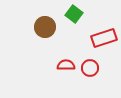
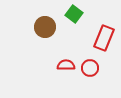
red rectangle: rotated 50 degrees counterclockwise
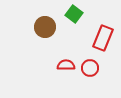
red rectangle: moved 1 px left
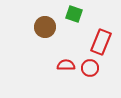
green square: rotated 18 degrees counterclockwise
red rectangle: moved 2 px left, 4 px down
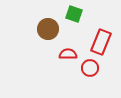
brown circle: moved 3 px right, 2 px down
red semicircle: moved 2 px right, 11 px up
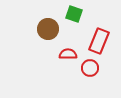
red rectangle: moved 2 px left, 1 px up
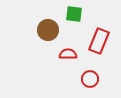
green square: rotated 12 degrees counterclockwise
brown circle: moved 1 px down
red circle: moved 11 px down
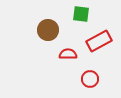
green square: moved 7 px right
red rectangle: rotated 40 degrees clockwise
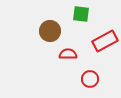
brown circle: moved 2 px right, 1 px down
red rectangle: moved 6 px right
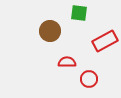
green square: moved 2 px left, 1 px up
red semicircle: moved 1 px left, 8 px down
red circle: moved 1 px left
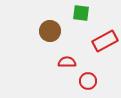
green square: moved 2 px right
red circle: moved 1 px left, 2 px down
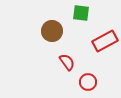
brown circle: moved 2 px right
red semicircle: rotated 54 degrees clockwise
red circle: moved 1 px down
